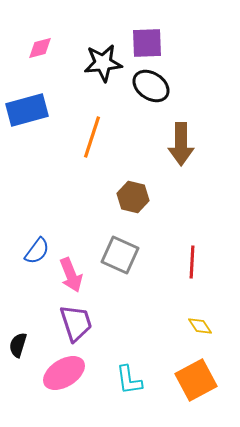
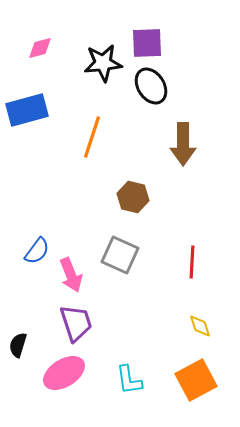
black ellipse: rotated 24 degrees clockwise
brown arrow: moved 2 px right
yellow diamond: rotated 15 degrees clockwise
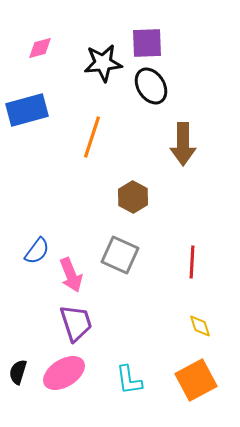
brown hexagon: rotated 16 degrees clockwise
black semicircle: moved 27 px down
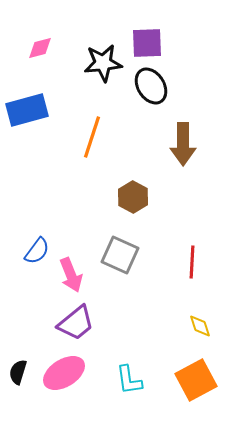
purple trapezoid: rotated 69 degrees clockwise
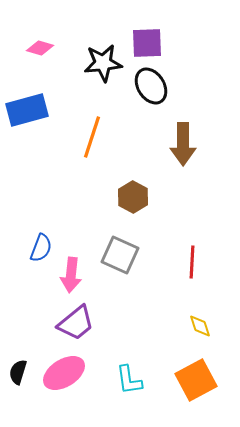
pink diamond: rotated 32 degrees clockwise
blue semicircle: moved 4 px right, 3 px up; rotated 16 degrees counterclockwise
pink arrow: rotated 28 degrees clockwise
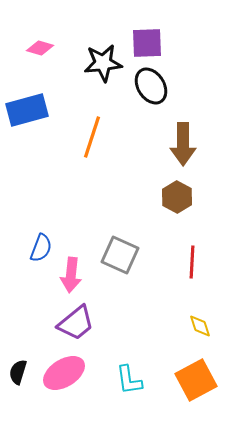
brown hexagon: moved 44 px right
